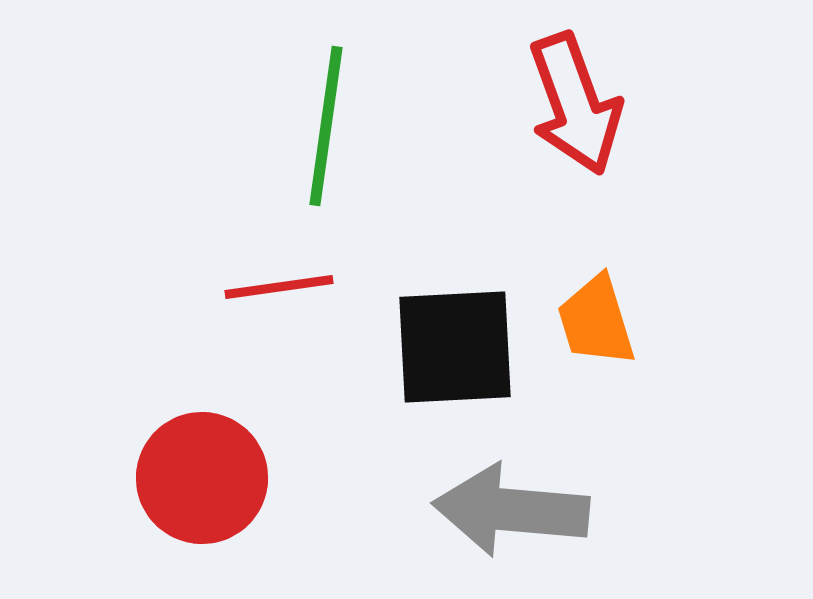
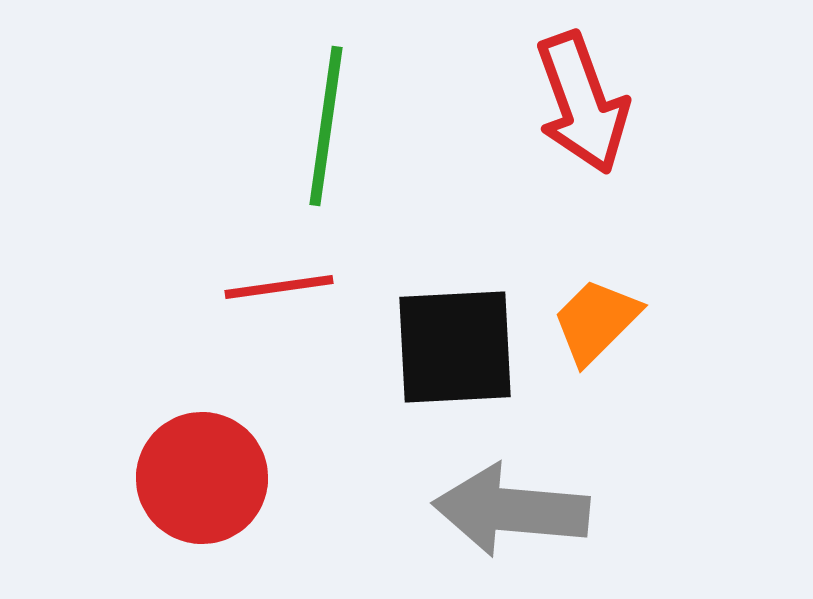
red arrow: moved 7 px right, 1 px up
orange trapezoid: rotated 62 degrees clockwise
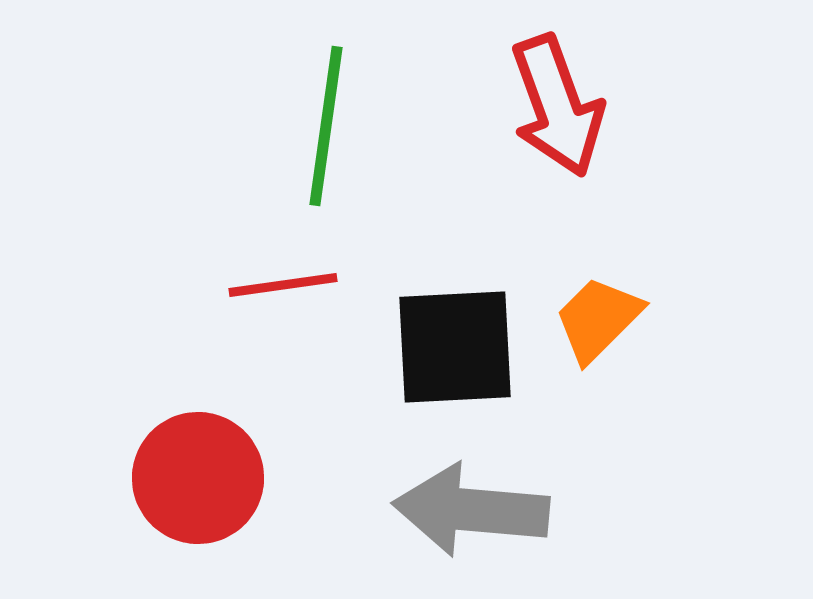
red arrow: moved 25 px left, 3 px down
red line: moved 4 px right, 2 px up
orange trapezoid: moved 2 px right, 2 px up
red circle: moved 4 px left
gray arrow: moved 40 px left
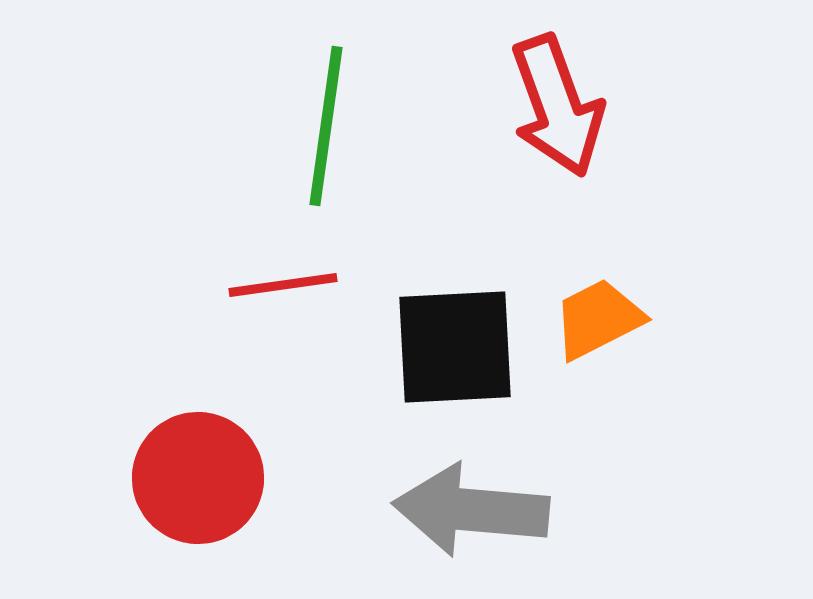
orange trapezoid: rotated 18 degrees clockwise
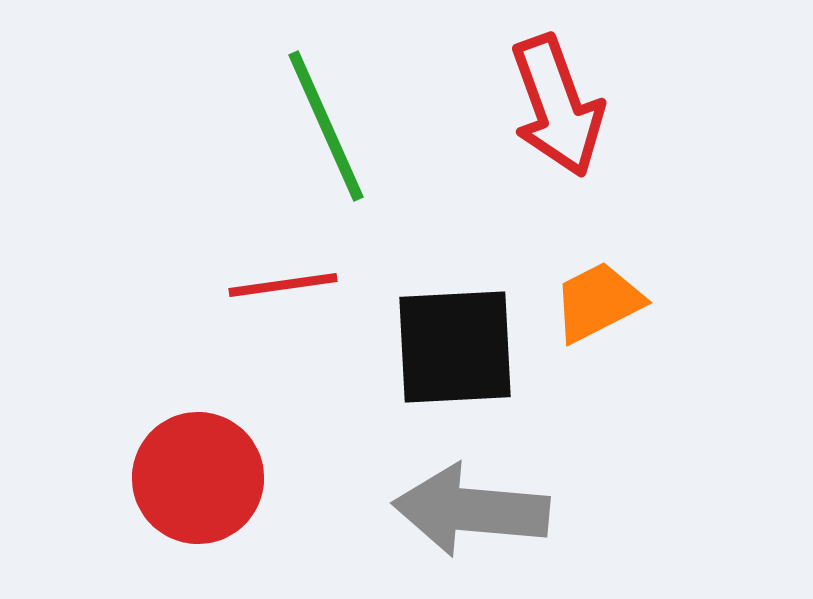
green line: rotated 32 degrees counterclockwise
orange trapezoid: moved 17 px up
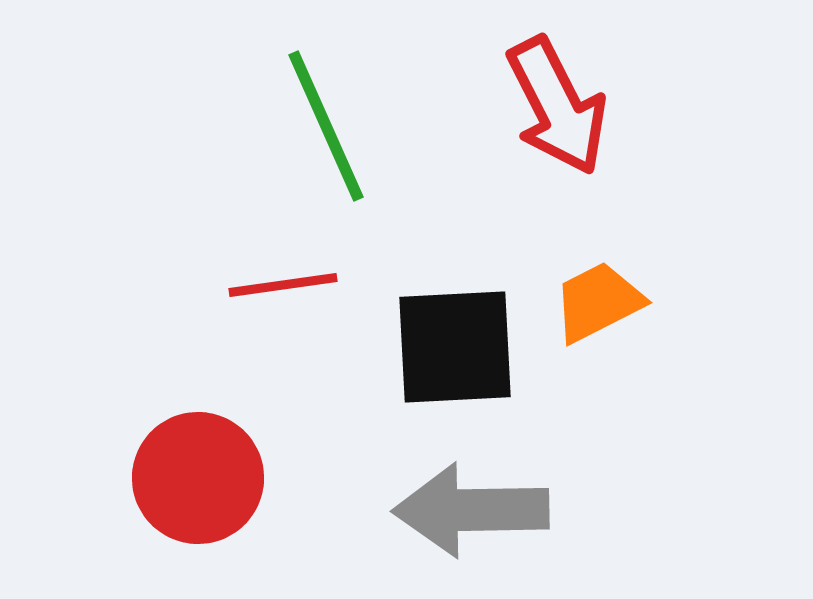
red arrow: rotated 7 degrees counterclockwise
gray arrow: rotated 6 degrees counterclockwise
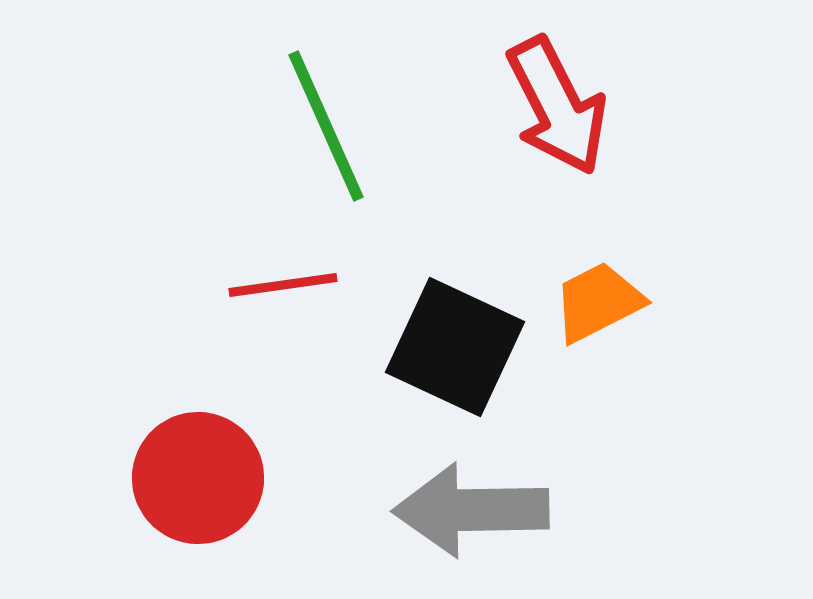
black square: rotated 28 degrees clockwise
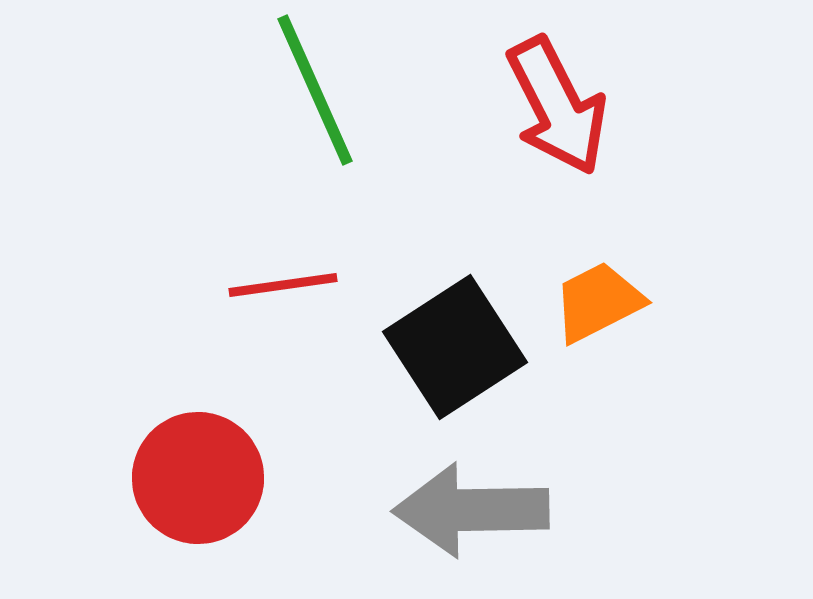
green line: moved 11 px left, 36 px up
black square: rotated 32 degrees clockwise
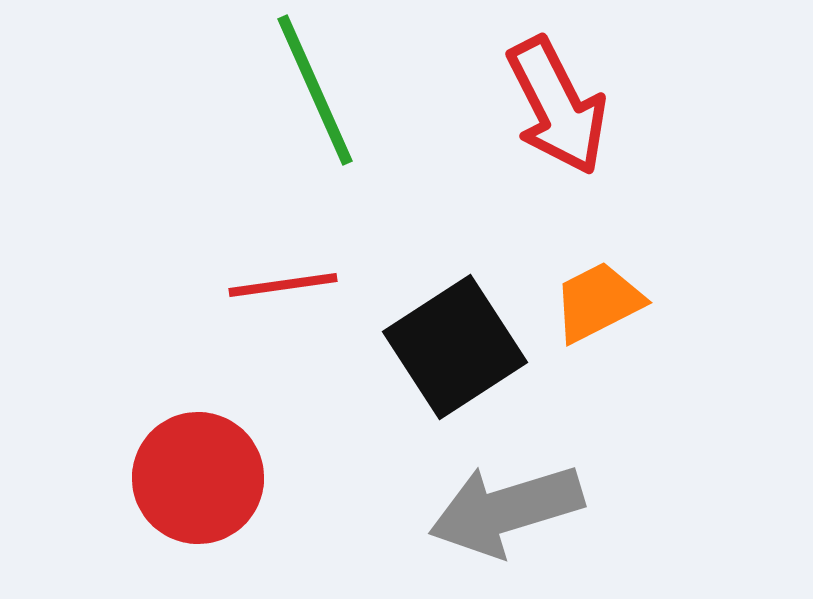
gray arrow: moved 35 px right; rotated 16 degrees counterclockwise
